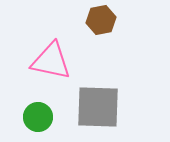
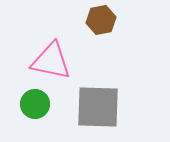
green circle: moved 3 px left, 13 px up
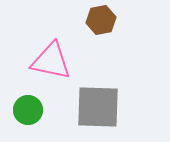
green circle: moved 7 px left, 6 px down
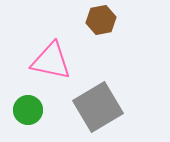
gray square: rotated 33 degrees counterclockwise
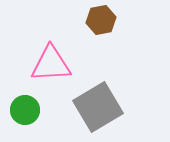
pink triangle: moved 3 px down; rotated 15 degrees counterclockwise
green circle: moved 3 px left
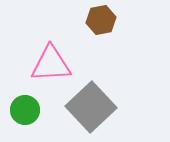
gray square: moved 7 px left; rotated 12 degrees counterclockwise
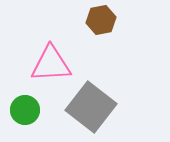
gray square: rotated 9 degrees counterclockwise
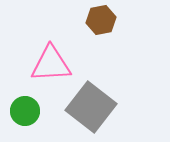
green circle: moved 1 px down
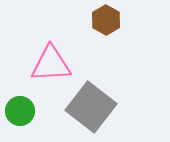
brown hexagon: moved 5 px right; rotated 20 degrees counterclockwise
green circle: moved 5 px left
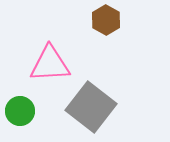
pink triangle: moved 1 px left
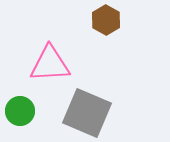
gray square: moved 4 px left, 6 px down; rotated 15 degrees counterclockwise
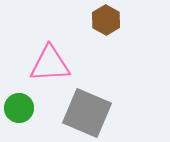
green circle: moved 1 px left, 3 px up
